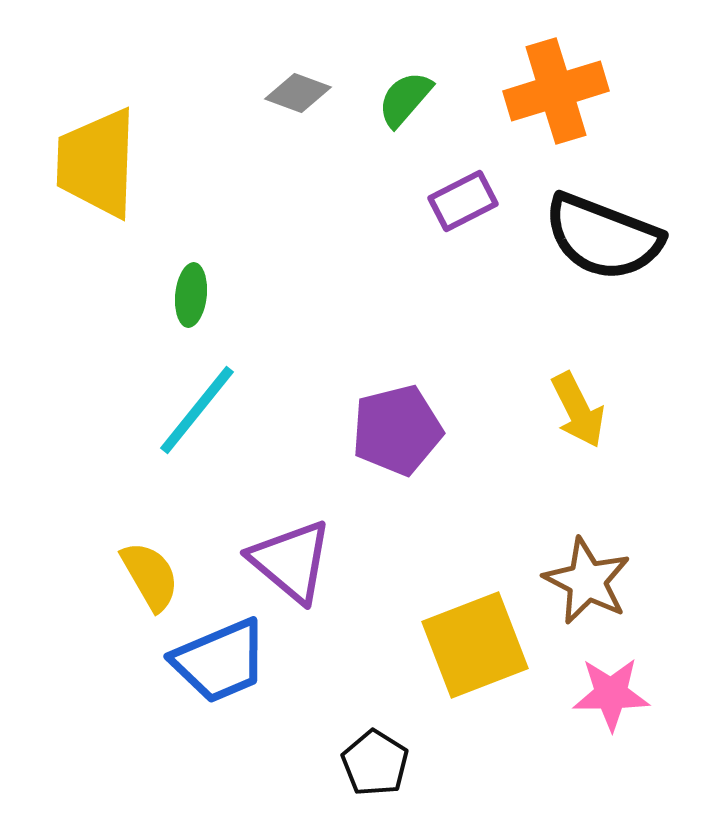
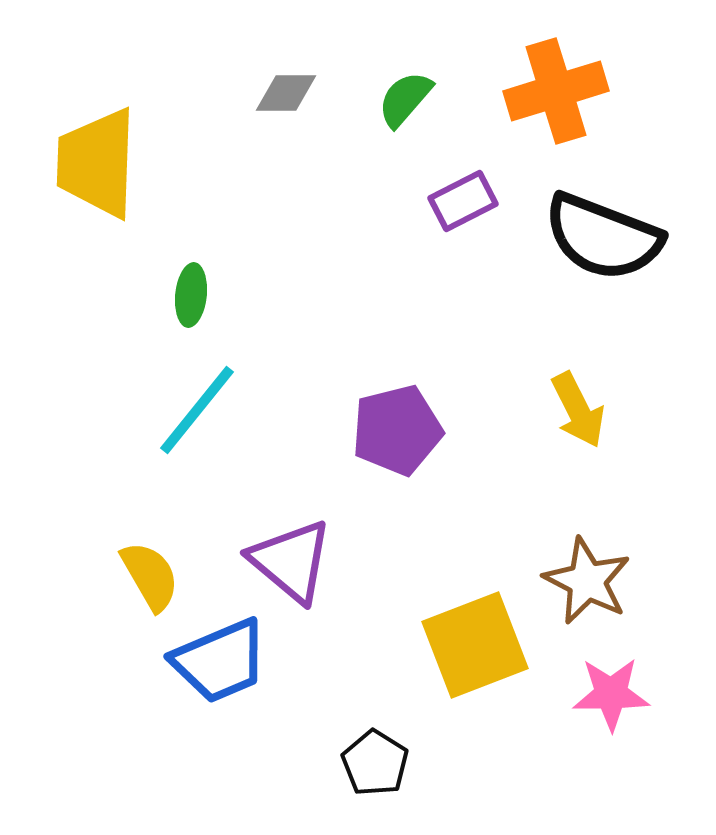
gray diamond: moved 12 px left; rotated 20 degrees counterclockwise
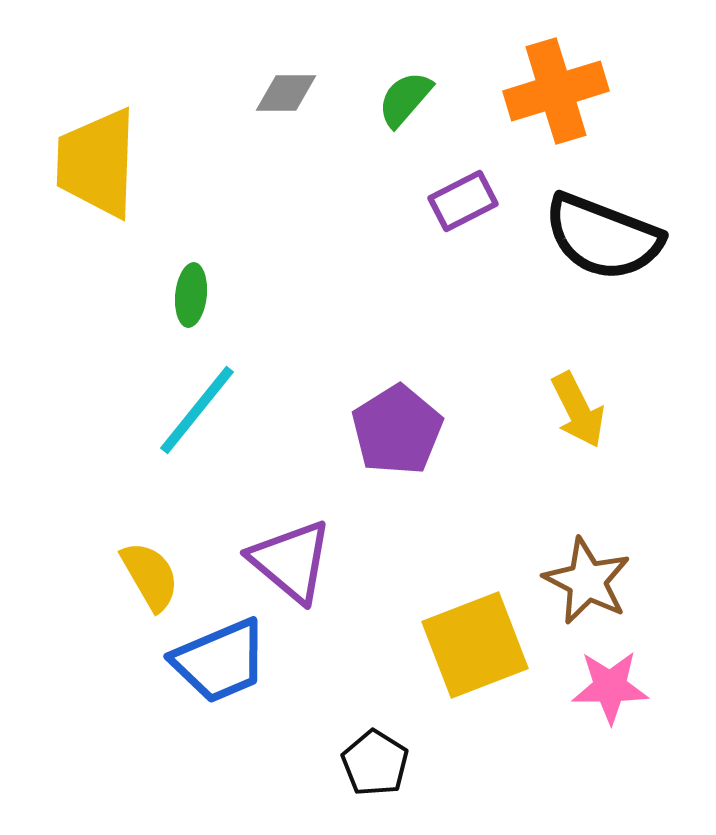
purple pentagon: rotated 18 degrees counterclockwise
pink star: moved 1 px left, 7 px up
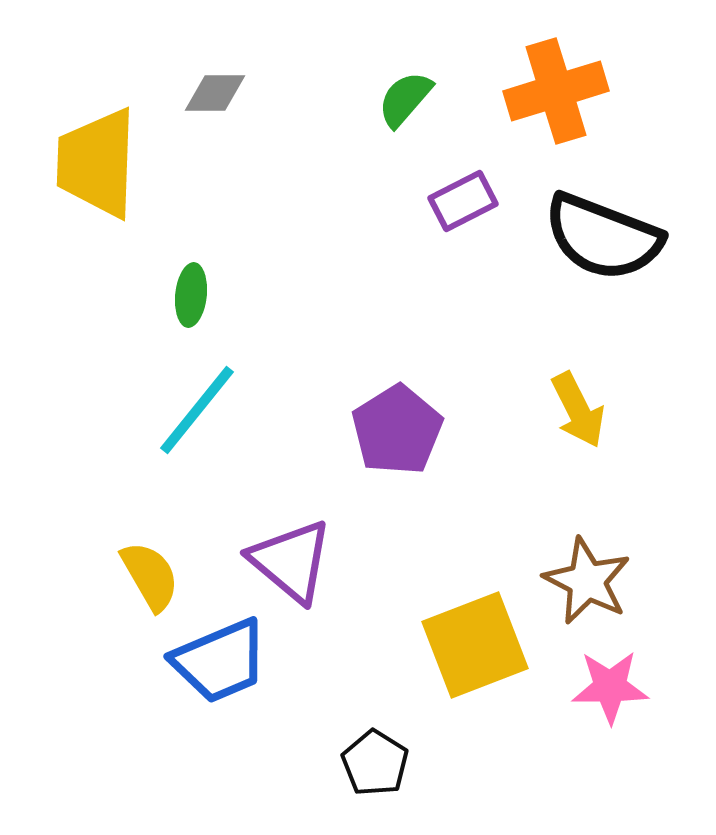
gray diamond: moved 71 px left
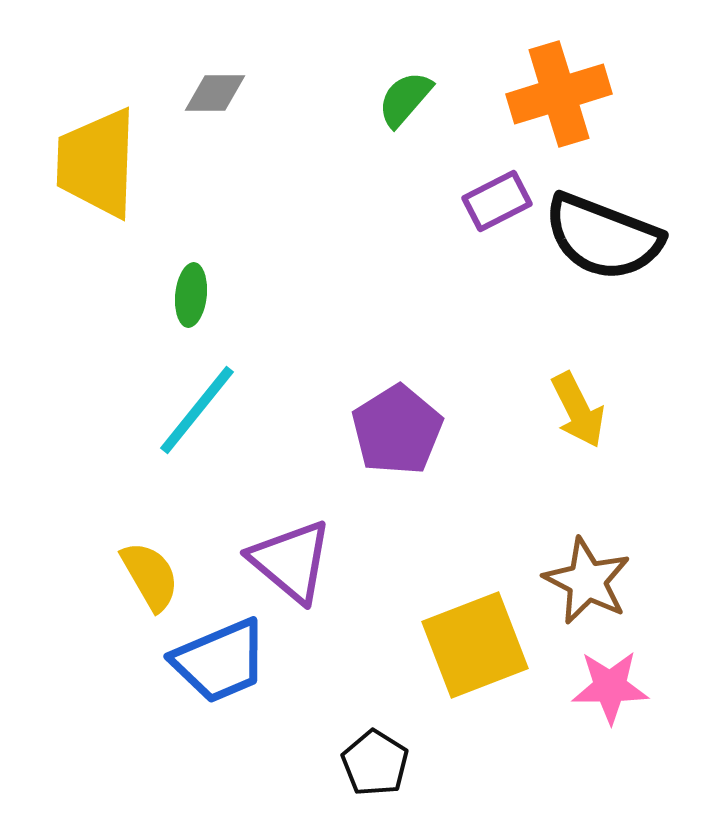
orange cross: moved 3 px right, 3 px down
purple rectangle: moved 34 px right
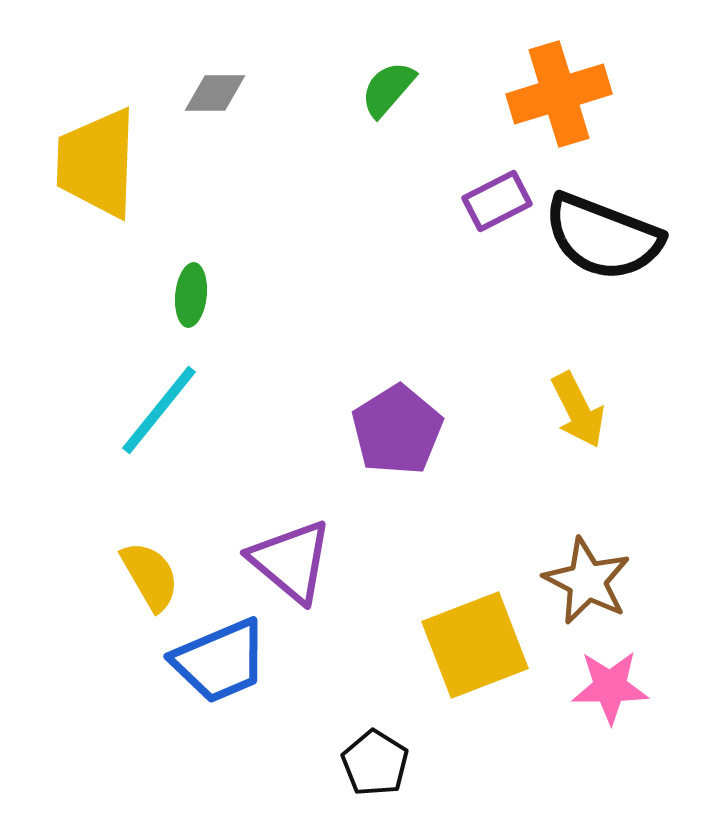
green semicircle: moved 17 px left, 10 px up
cyan line: moved 38 px left
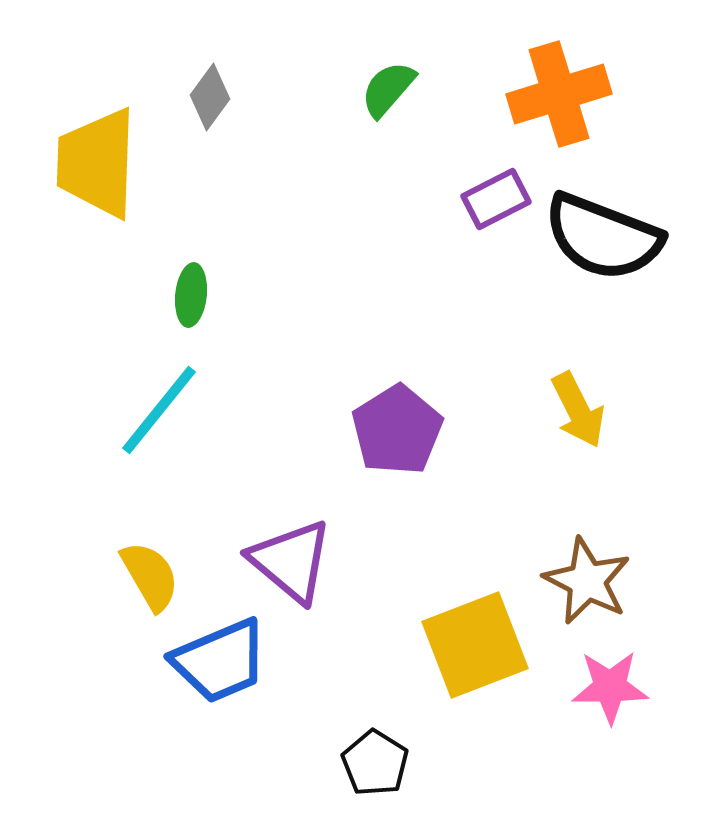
gray diamond: moved 5 px left, 4 px down; rotated 54 degrees counterclockwise
purple rectangle: moved 1 px left, 2 px up
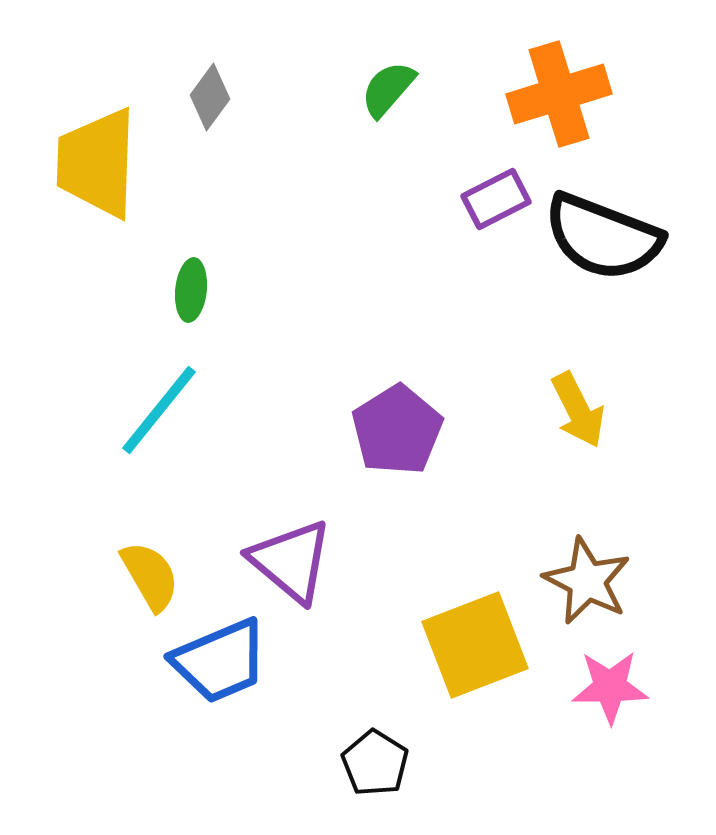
green ellipse: moved 5 px up
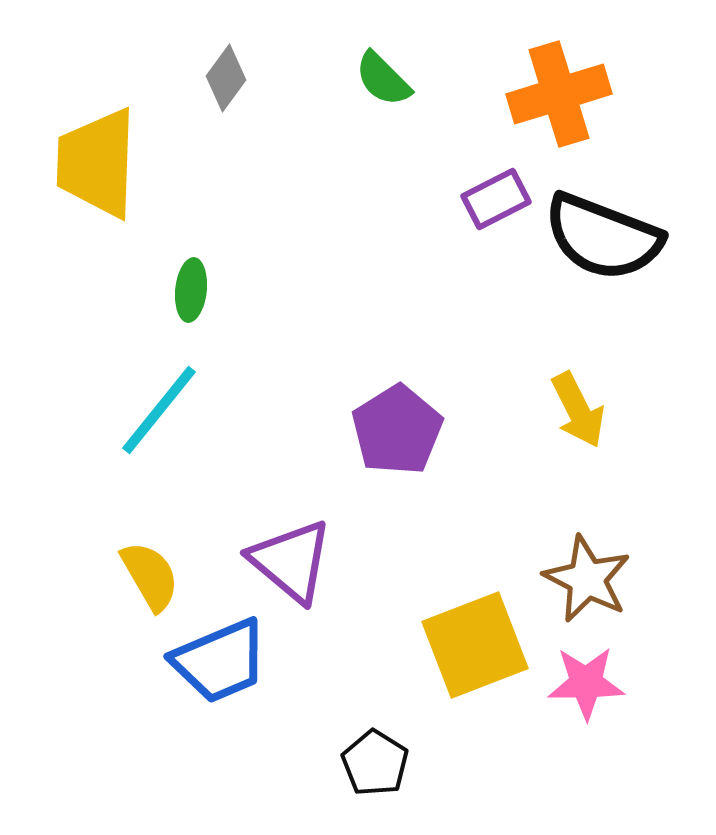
green semicircle: moved 5 px left, 10 px up; rotated 86 degrees counterclockwise
gray diamond: moved 16 px right, 19 px up
brown star: moved 2 px up
pink star: moved 24 px left, 4 px up
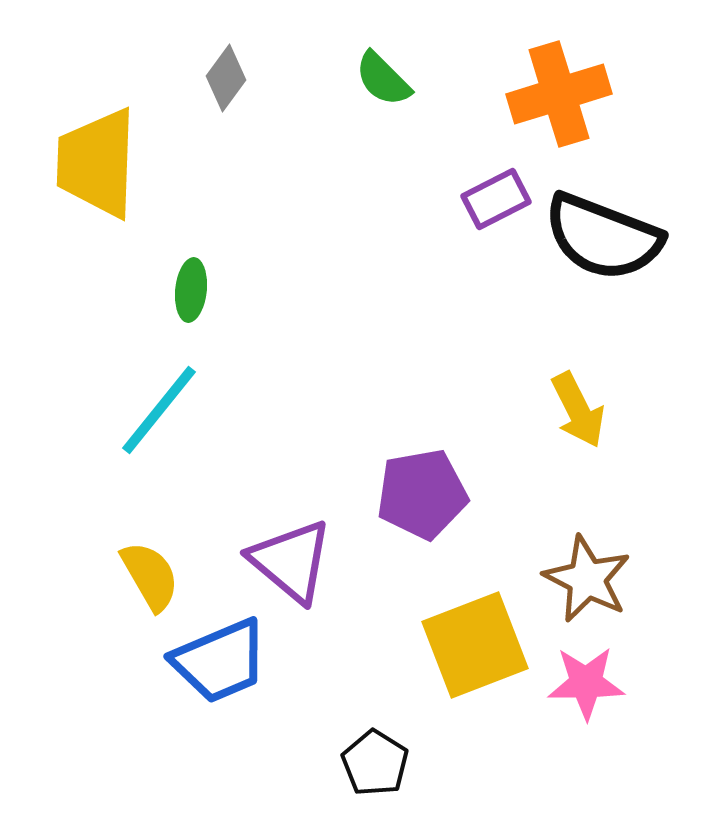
purple pentagon: moved 25 px right, 64 px down; rotated 22 degrees clockwise
